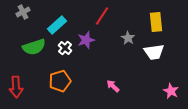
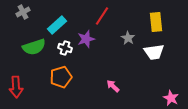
purple star: moved 1 px up
white cross: rotated 24 degrees counterclockwise
orange pentagon: moved 1 px right, 4 px up
pink star: moved 7 px down
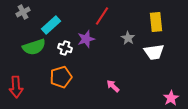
cyan rectangle: moved 6 px left
pink star: rotated 14 degrees clockwise
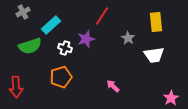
green semicircle: moved 4 px left, 1 px up
white trapezoid: moved 3 px down
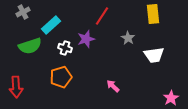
yellow rectangle: moved 3 px left, 8 px up
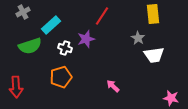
gray star: moved 10 px right
pink star: rotated 28 degrees counterclockwise
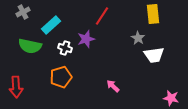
green semicircle: rotated 30 degrees clockwise
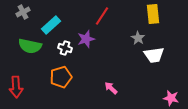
pink arrow: moved 2 px left, 2 px down
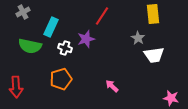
cyan rectangle: moved 2 px down; rotated 24 degrees counterclockwise
orange pentagon: moved 2 px down
pink arrow: moved 1 px right, 2 px up
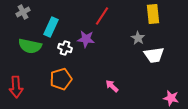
purple star: rotated 24 degrees clockwise
